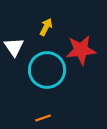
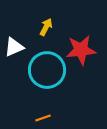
white triangle: rotated 40 degrees clockwise
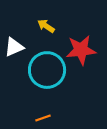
yellow arrow: moved 1 px up; rotated 84 degrees counterclockwise
